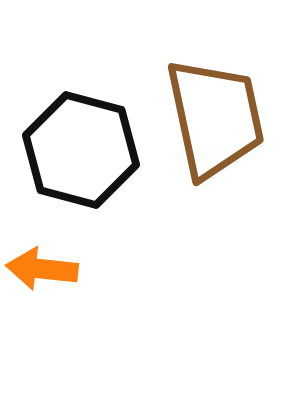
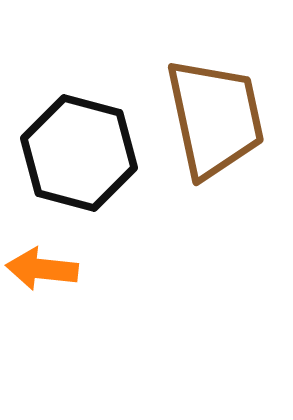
black hexagon: moved 2 px left, 3 px down
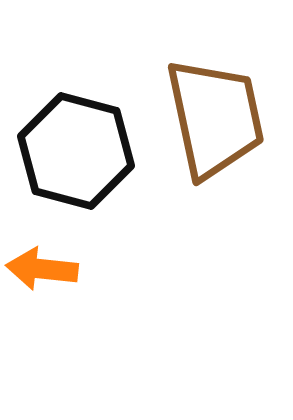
black hexagon: moved 3 px left, 2 px up
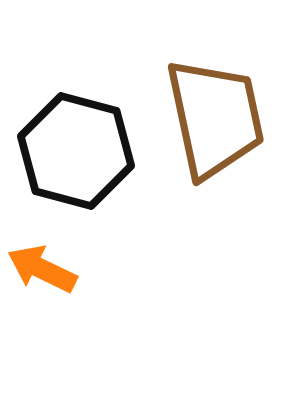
orange arrow: rotated 20 degrees clockwise
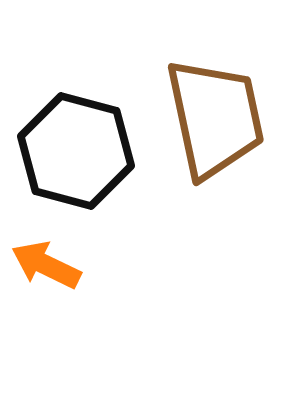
orange arrow: moved 4 px right, 4 px up
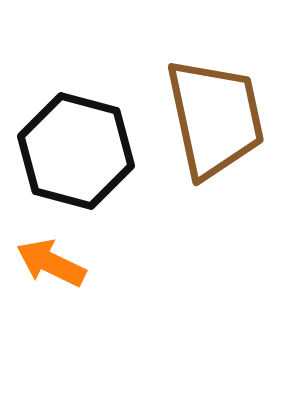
orange arrow: moved 5 px right, 2 px up
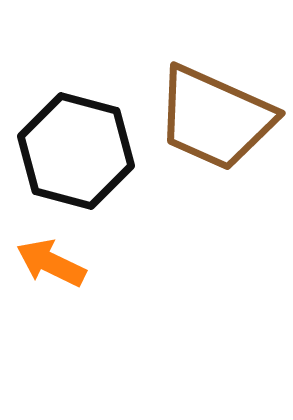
brown trapezoid: rotated 126 degrees clockwise
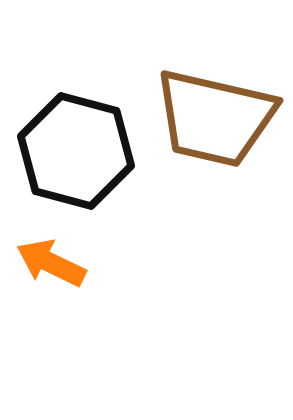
brown trapezoid: rotated 11 degrees counterclockwise
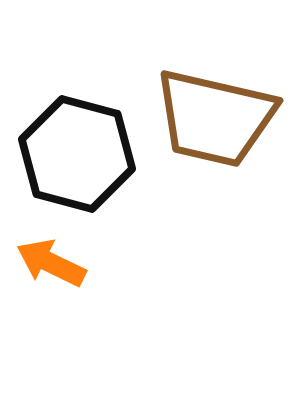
black hexagon: moved 1 px right, 3 px down
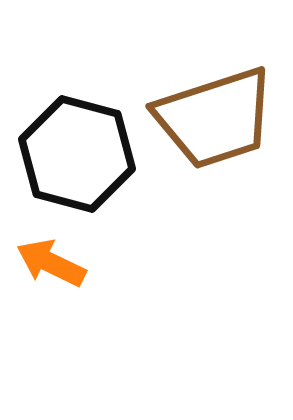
brown trapezoid: rotated 31 degrees counterclockwise
